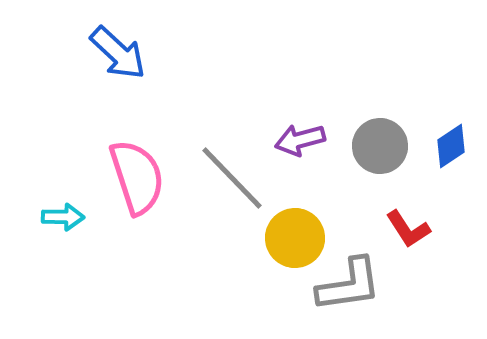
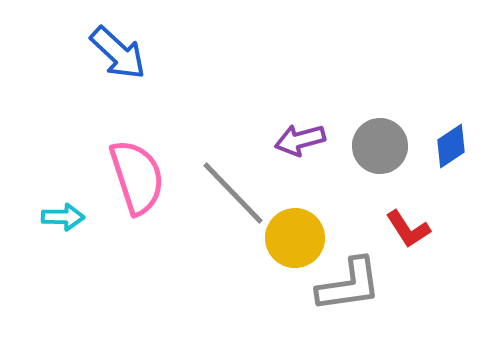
gray line: moved 1 px right, 15 px down
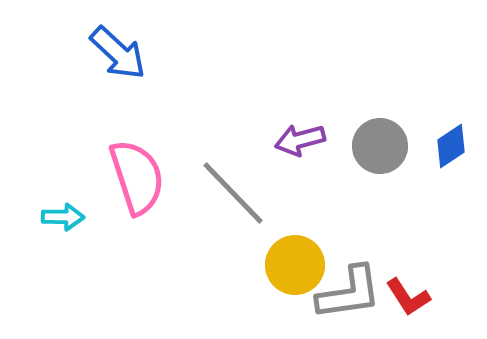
red L-shape: moved 68 px down
yellow circle: moved 27 px down
gray L-shape: moved 8 px down
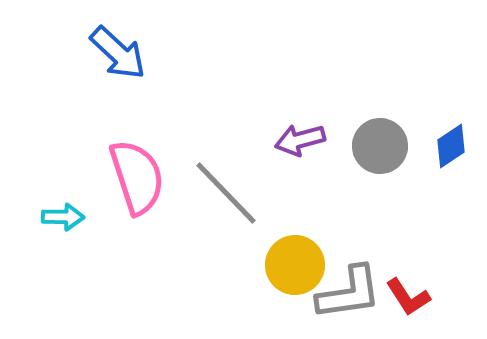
gray line: moved 7 px left
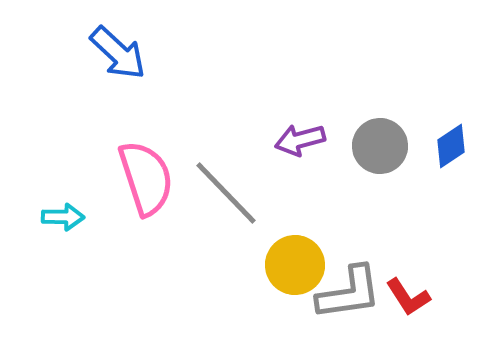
pink semicircle: moved 9 px right, 1 px down
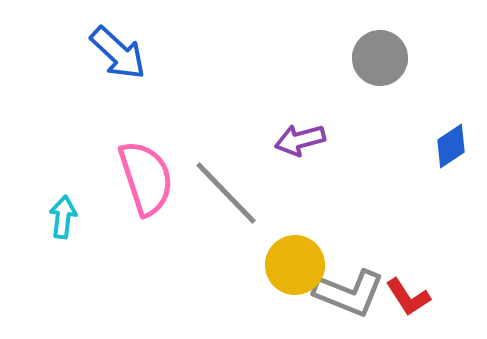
gray circle: moved 88 px up
cyan arrow: rotated 84 degrees counterclockwise
gray L-shape: rotated 30 degrees clockwise
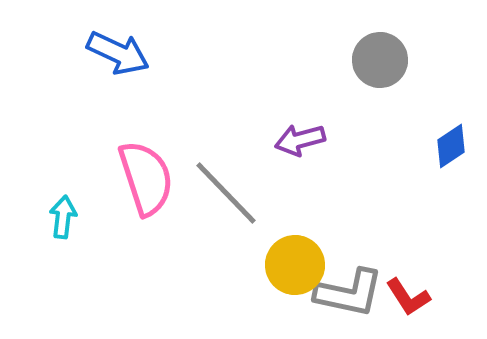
blue arrow: rotated 18 degrees counterclockwise
gray circle: moved 2 px down
gray L-shape: rotated 10 degrees counterclockwise
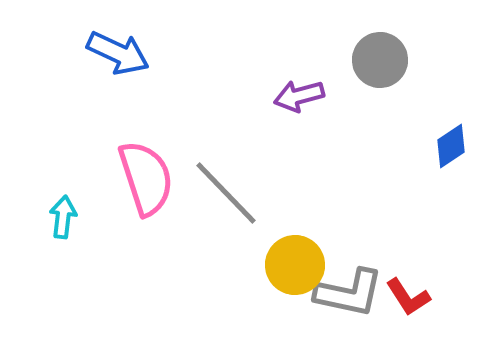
purple arrow: moved 1 px left, 44 px up
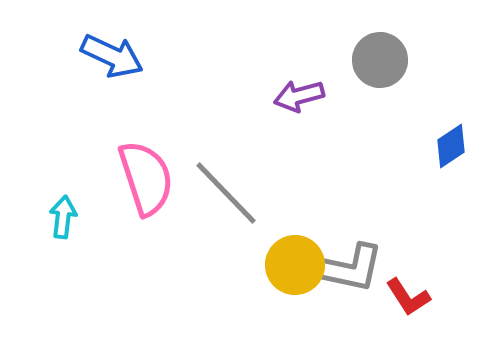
blue arrow: moved 6 px left, 3 px down
gray L-shape: moved 25 px up
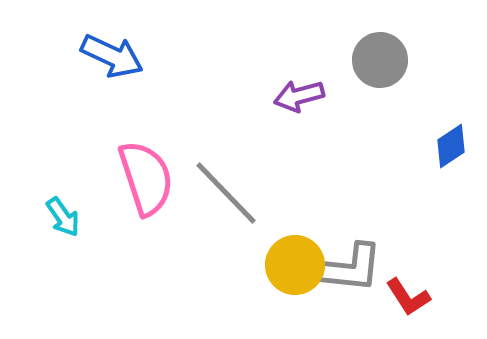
cyan arrow: rotated 138 degrees clockwise
gray L-shape: rotated 6 degrees counterclockwise
